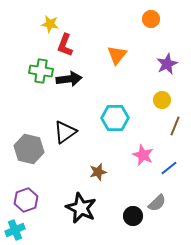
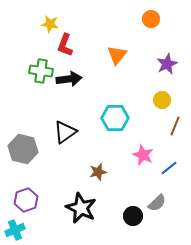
gray hexagon: moved 6 px left
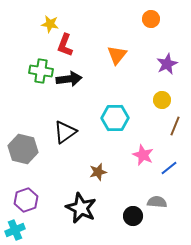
gray semicircle: moved 1 px up; rotated 132 degrees counterclockwise
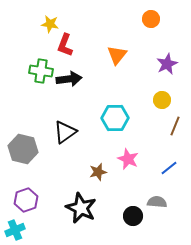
pink star: moved 15 px left, 4 px down
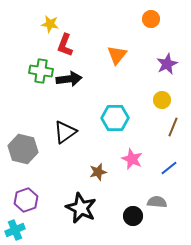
brown line: moved 2 px left, 1 px down
pink star: moved 4 px right
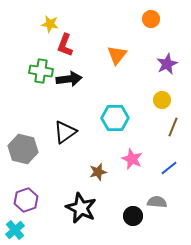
cyan cross: rotated 18 degrees counterclockwise
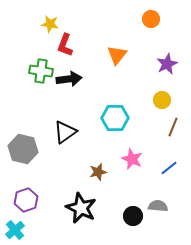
gray semicircle: moved 1 px right, 4 px down
